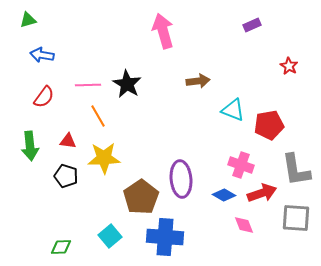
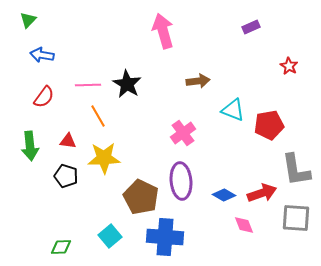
green triangle: rotated 30 degrees counterclockwise
purple rectangle: moved 1 px left, 2 px down
pink cross: moved 58 px left, 32 px up; rotated 35 degrees clockwise
purple ellipse: moved 2 px down
brown pentagon: rotated 12 degrees counterclockwise
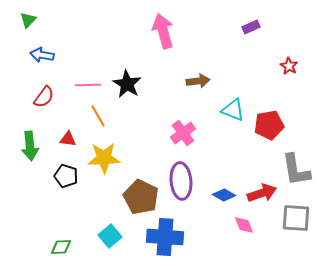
red triangle: moved 2 px up
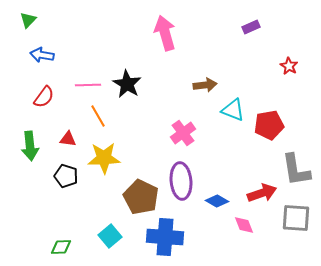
pink arrow: moved 2 px right, 2 px down
brown arrow: moved 7 px right, 4 px down
blue diamond: moved 7 px left, 6 px down
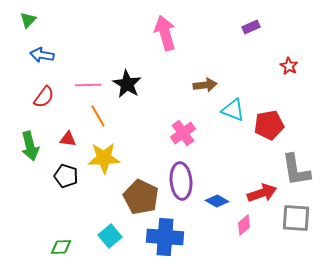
green arrow: rotated 8 degrees counterclockwise
pink diamond: rotated 70 degrees clockwise
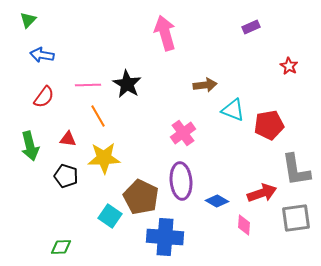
gray square: rotated 12 degrees counterclockwise
pink diamond: rotated 45 degrees counterclockwise
cyan square: moved 20 px up; rotated 15 degrees counterclockwise
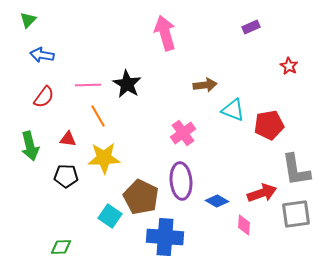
black pentagon: rotated 15 degrees counterclockwise
gray square: moved 4 px up
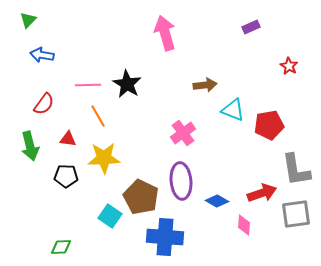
red semicircle: moved 7 px down
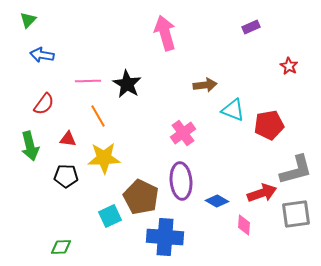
pink line: moved 4 px up
gray L-shape: rotated 96 degrees counterclockwise
cyan square: rotated 30 degrees clockwise
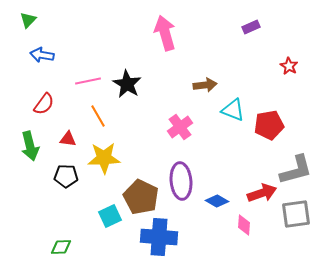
pink line: rotated 10 degrees counterclockwise
pink cross: moved 3 px left, 6 px up
blue cross: moved 6 px left
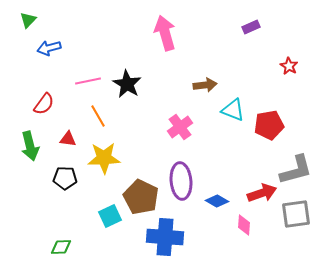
blue arrow: moved 7 px right, 7 px up; rotated 25 degrees counterclockwise
black pentagon: moved 1 px left, 2 px down
blue cross: moved 6 px right
